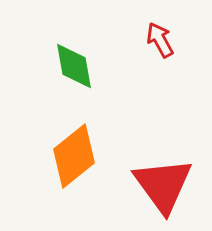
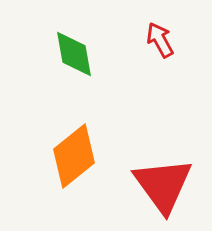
green diamond: moved 12 px up
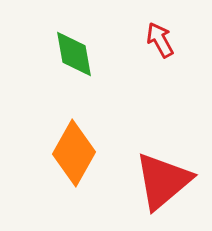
orange diamond: moved 3 px up; rotated 22 degrees counterclockwise
red triangle: moved 4 px up; rotated 26 degrees clockwise
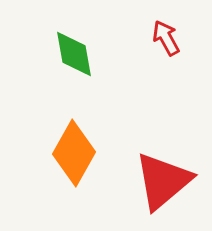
red arrow: moved 6 px right, 2 px up
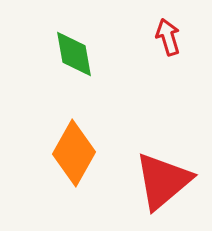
red arrow: moved 2 px right, 1 px up; rotated 12 degrees clockwise
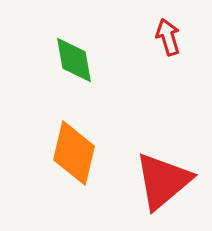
green diamond: moved 6 px down
orange diamond: rotated 16 degrees counterclockwise
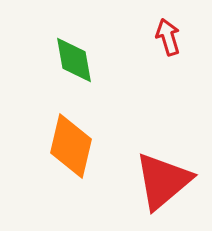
orange diamond: moved 3 px left, 7 px up
